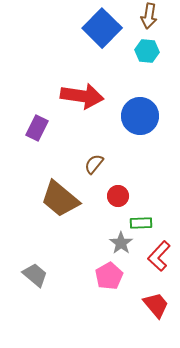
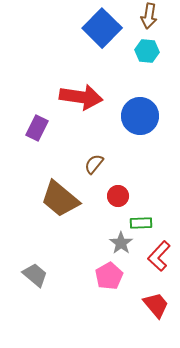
red arrow: moved 1 px left, 1 px down
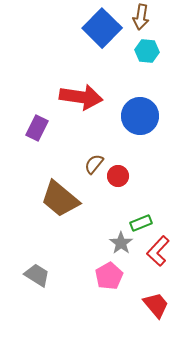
brown arrow: moved 8 px left, 1 px down
red circle: moved 20 px up
green rectangle: rotated 20 degrees counterclockwise
red L-shape: moved 1 px left, 5 px up
gray trapezoid: moved 2 px right; rotated 8 degrees counterclockwise
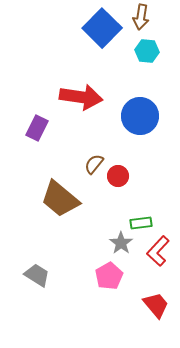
green rectangle: rotated 15 degrees clockwise
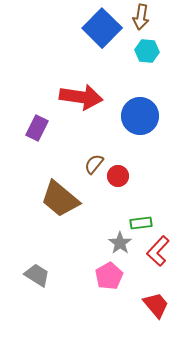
gray star: moved 1 px left
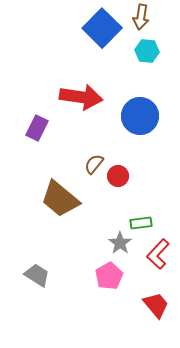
red L-shape: moved 3 px down
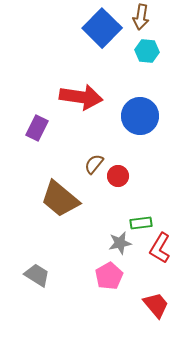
gray star: rotated 25 degrees clockwise
red L-shape: moved 2 px right, 6 px up; rotated 12 degrees counterclockwise
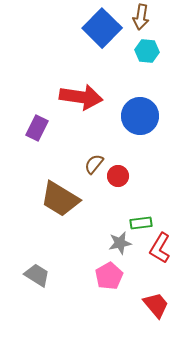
brown trapezoid: rotated 9 degrees counterclockwise
